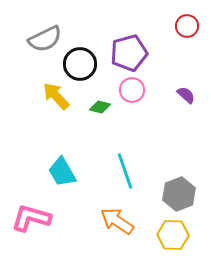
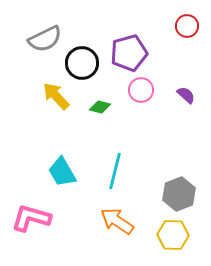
black circle: moved 2 px right, 1 px up
pink circle: moved 9 px right
cyan line: moved 10 px left; rotated 33 degrees clockwise
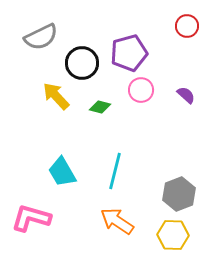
gray semicircle: moved 4 px left, 2 px up
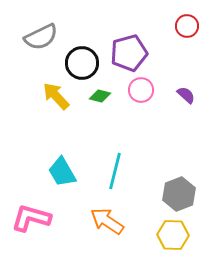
green diamond: moved 11 px up
orange arrow: moved 10 px left
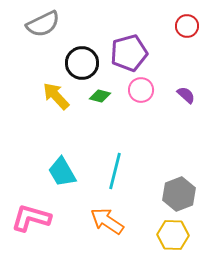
gray semicircle: moved 2 px right, 13 px up
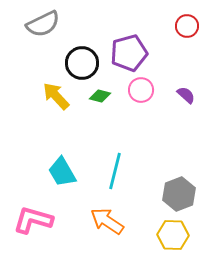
pink L-shape: moved 2 px right, 2 px down
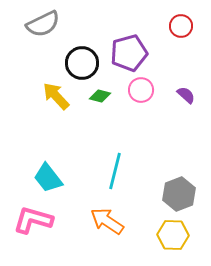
red circle: moved 6 px left
cyan trapezoid: moved 14 px left, 6 px down; rotated 8 degrees counterclockwise
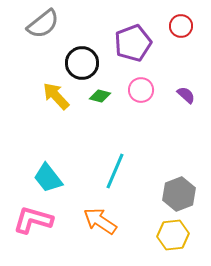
gray semicircle: rotated 12 degrees counterclockwise
purple pentagon: moved 4 px right, 10 px up; rotated 6 degrees counterclockwise
cyan line: rotated 9 degrees clockwise
orange arrow: moved 7 px left
yellow hexagon: rotated 8 degrees counterclockwise
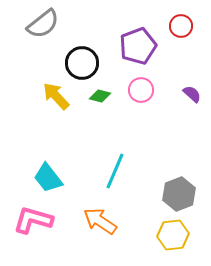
purple pentagon: moved 5 px right, 3 px down
purple semicircle: moved 6 px right, 1 px up
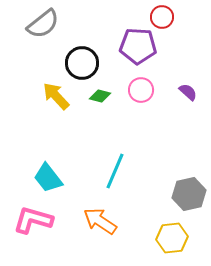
red circle: moved 19 px left, 9 px up
purple pentagon: rotated 24 degrees clockwise
purple semicircle: moved 4 px left, 2 px up
gray hexagon: moved 10 px right; rotated 8 degrees clockwise
yellow hexagon: moved 1 px left, 3 px down
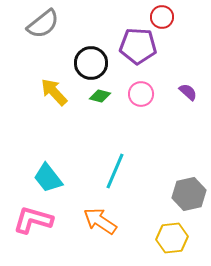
black circle: moved 9 px right
pink circle: moved 4 px down
yellow arrow: moved 2 px left, 4 px up
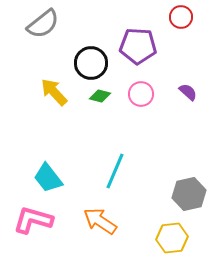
red circle: moved 19 px right
